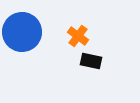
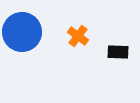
black rectangle: moved 27 px right, 9 px up; rotated 10 degrees counterclockwise
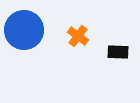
blue circle: moved 2 px right, 2 px up
